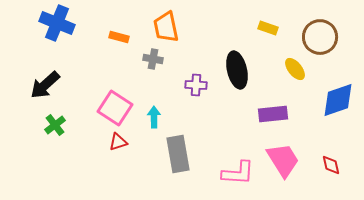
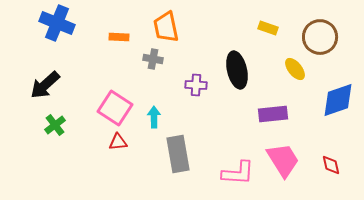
orange rectangle: rotated 12 degrees counterclockwise
red triangle: rotated 12 degrees clockwise
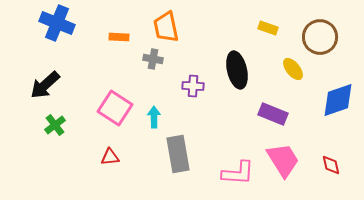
yellow ellipse: moved 2 px left
purple cross: moved 3 px left, 1 px down
purple rectangle: rotated 28 degrees clockwise
red triangle: moved 8 px left, 15 px down
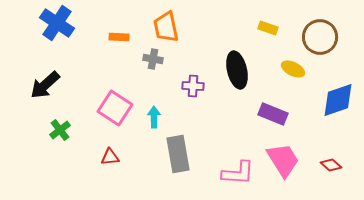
blue cross: rotated 12 degrees clockwise
yellow ellipse: rotated 25 degrees counterclockwise
green cross: moved 5 px right, 5 px down
red diamond: rotated 35 degrees counterclockwise
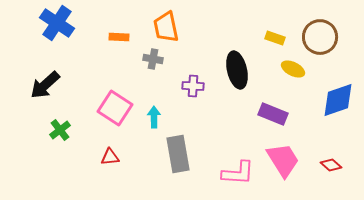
yellow rectangle: moved 7 px right, 10 px down
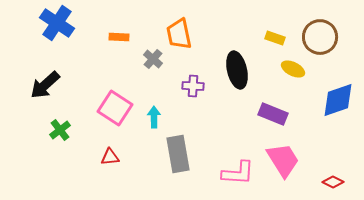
orange trapezoid: moved 13 px right, 7 px down
gray cross: rotated 30 degrees clockwise
red diamond: moved 2 px right, 17 px down; rotated 15 degrees counterclockwise
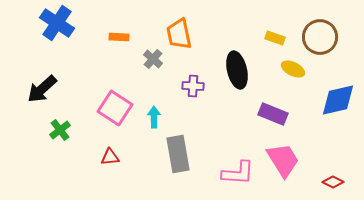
black arrow: moved 3 px left, 4 px down
blue diamond: rotated 6 degrees clockwise
